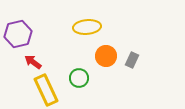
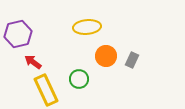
green circle: moved 1 px down
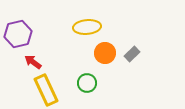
orange circle: moved 1 px left, 3 px up
gray rectangle: moved 6 px up; rotated 21 degrees clockwise
green circle: moved 8 px right, 4 px down
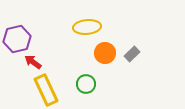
purple hexagon: moved 1 px left, 5 px down
green circle: moved 1 px left, 1 px down
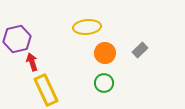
gray rectangle: moved 8 px right, 4 px up
red arrow: moved 1 px left; rotated 36 degrees clockwise
green circle: moved 18 px right, 1 px up
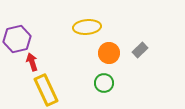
orange circle: moved 4 px right
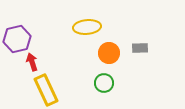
gray rectangle: moved 2 px up; rotated 42 degrees clockwise
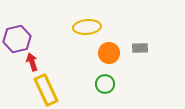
green circle: moved 1 px right, 1 px down
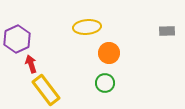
purple hexagon: rotated 12 degrees counterclockwise
gray rectangle: moved 27 px right, 17 px up
red arrow: moved 1 px left, 2 px down
green circle: moved 1 px up
yellow rectangle: rotated 12 degrees counterclockwise
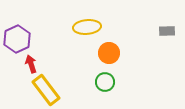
green circle: moved 1 px up
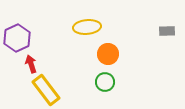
purple hexagon: moved 1 px up
orange circle: moved 1 px left, 1 px down
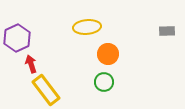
green circle: moved 1 px left
